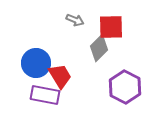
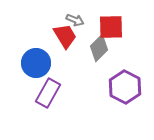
red trapezoid: moved 5 px right, 40 px up
purple rectangle: moved 3 px right, 2 px up; rotated 72 degrees counterclockwise
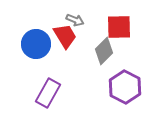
red square: moved 8 px right
gray diamond: moved 5 px right, 3 px down
blue circle: moved 19 px up
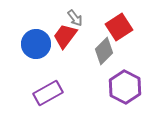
gray arrow: moved 2 px up; rotated 30 degrees clockwise
red square: rotated 32 degrees counterclockwise
red trapezoid: rotated 112 degrees counterclockwise
purple rectangle: rotated 32 degrees clockwise
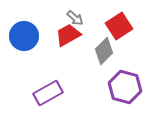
gray arrow: rotated 12 degrees counterclockwise
red square: moved 1 px up
red trapezoid: moved 3 px right, 1 px up; rotated 24 degrees clockwise
blue circle: moved 12 px left, 8 px up
purple hexagon: rotated 12 degrees counterclockwise
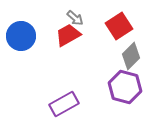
blue circle: moved 3 px left
gray diamond: moved 27 px right, 5 px down
purple rectangle: moved 16 px right, 11 px down
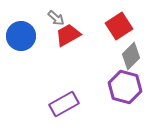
gray arrow: moved 19 px left
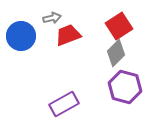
gray arrow: moved 4 px left; rotated 54 degrees counterclockwise
red trapezoid: rotated 8 degrees clockwise
gray diamond: moved 15 px left, 3 px up
